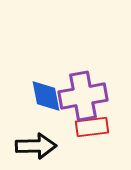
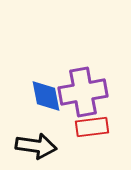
purple cross: moved 4 px up
black arrow: rotated 9 degrees clockwise
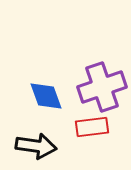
purple cross: moved 19 px right, 5 px up; rotated 9 degrees counterclockwise
blue diamond: rotated 9 degrees counterclockwise
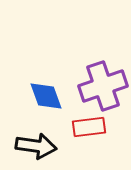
purple cross: moved 1 px right, 1 px up
red rectangle: moved 3 px left
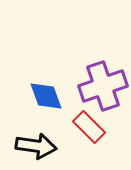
red rectangle: rotated 52 degrees clockwise
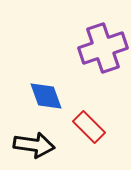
purple cross: moved 38 px up
black arrow: moved 2 px left, 1 px up
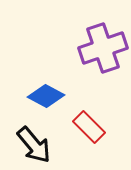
blue diamond: rotated 42 degrees counterclockwise
black arrow: rotated 42 degrees clockwise
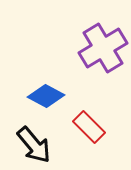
purple cross: rotated 12 degrees counterclockwise
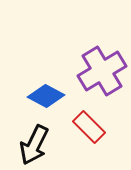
purple cross: moved 1 px left, 23 px down
black arrow: rotated 66 degrees clockwise
